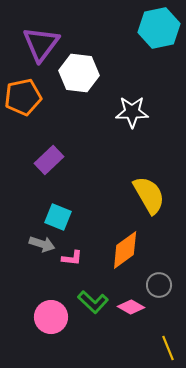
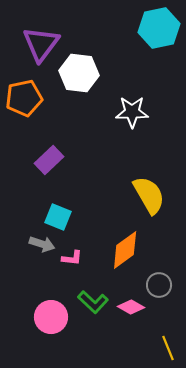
orange pentagon: moved 1 px right, 1 px down
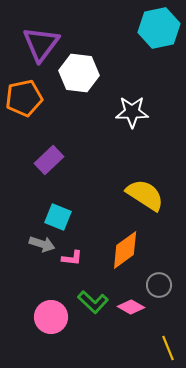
yellow semicircle: moved 4 px left; rotated 27 degrees counterclockwise
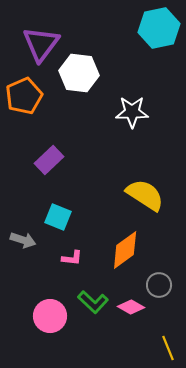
orange pentagon: moved 2 px up; rotated 12 degrees counterclockwise
gray arrow: moved 19 px left, 4 px up
pink circle: moved 1 px left, 1 px up
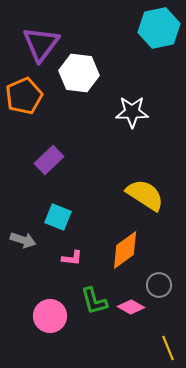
green L-shape: moved 1 px right, 1 px up; rotated 32 degrees clockwise
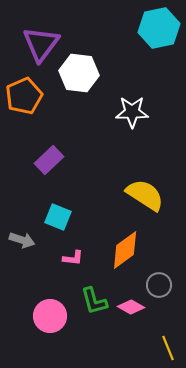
gray arrow: moved 1 px left
pink L-shape: moved 1 px right
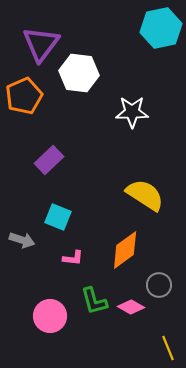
cyan hexagon: moved 2 px right
